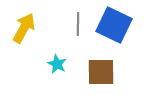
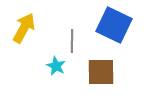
gray line: moved 6 px left, 17 px down
cyan star: moved 1 px left, 2 px down
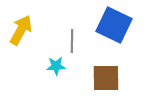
yellow arrow: moved 3 px left, 2 px down
cyan star: rotated 30 degrees counterclockwise
brown square: moved 5 px right, 6 px down
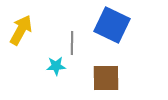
blue square: moved 2 px left
gray line: moved 2 px down
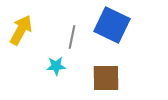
gray line: moved 6 px up; rotated 10 degrees clockwise
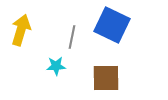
yellow arrow: rotated 12 degrees counterclockwise
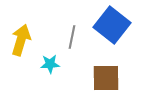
blue square: rotated 12 degrees clockwise
yellow arrow: moved 10 px down
cyan star: moved 6 px left, 2 px up
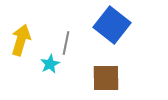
gray line: moved 6 px left, 6 px down
cyan star: rotated 24 degrees counterclockwise
